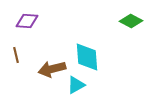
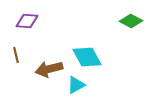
cyan diamond: rotated 24 degrees counterclockwise
brown arrow: moved 3 px left
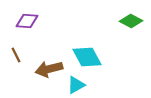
brown line: rotated 14 degrees counterclockwise
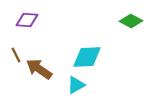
purple diamond: moved 1 px up
cyan diamond: rotated 64 degrees counterclockwise
brown arrow: moved 10 px left; rotated 48 degrees clockwise
